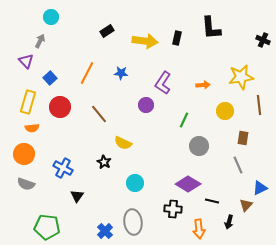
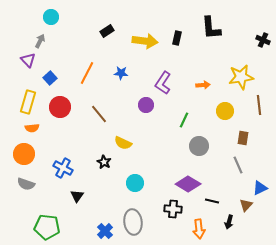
purple triangle at (26, 61): moved 2 px right, 1 px up
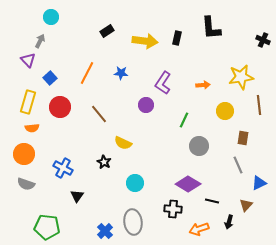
blue triangle at (260, 188): moved 1 px left, 5 px up
orange arrow at (199, 229): rotated 78 degrees clockwise
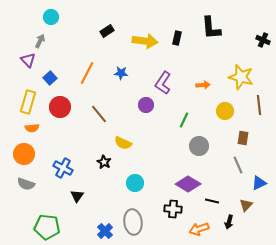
yellow star at (241, 77): rotated 25 degrees clockwise
